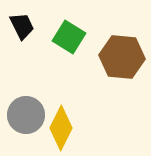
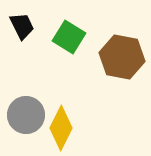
brown hexagon: rotated 6 degrees clockwise
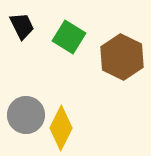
brown hexagon: rotated 15 degrees clockwise
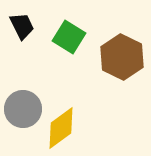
gray circle: moved 3 px left, 6 px up
yellow diamond: rotated 27 degrees clockwise
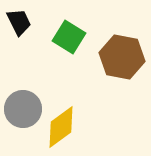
black trapezoid: moved 3 px left, 4 px up
brown hexagon: rotated 15 degrees counterclockwise
yellow diamond: moved 1 px up
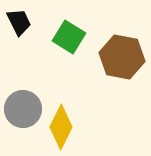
yellow diamond: rotated 27 degrees counterclockwise
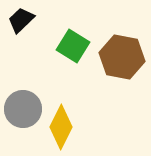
black trapezoid: moved 2 px right, 2 px up; rotated 108 degrees counterclockwise
green square: moved 4 px right, 9 px down
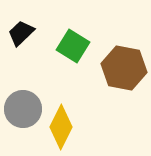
black trapezoid: moved 13 px down
brown hexagon: moved 2 px right, 11 px down
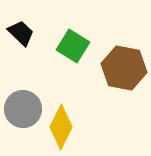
black trapezoid: rotated 88 degrees clockwise
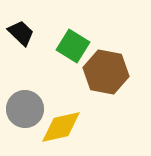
brown hexagon: moved 18 px left, 4 px down
gray circle: moved 2 px right
yellow diamond: rotated 51 degrees clockwise
